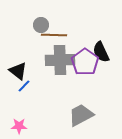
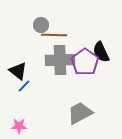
gray trapezoid: moved 1 px left, 2 px up
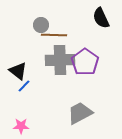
black semicircle: moved 34 px up
pink star: moved 2 px right
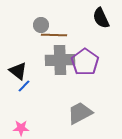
pink star: moved 2 px down
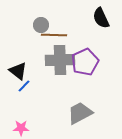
purple pentagon: rotated 12 degrees clockwise
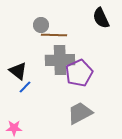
purple pentagon: moved 6 px left, 11 px down
blue line: moved 1 px right, 1 px down
pink star: moved 7 px left
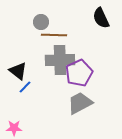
gray circle: moved 3 px up
gray trapezoid: moved 10 px up
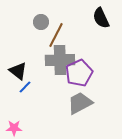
brown line: moved 2 px right; rotated 65 degrees counterclockwise
